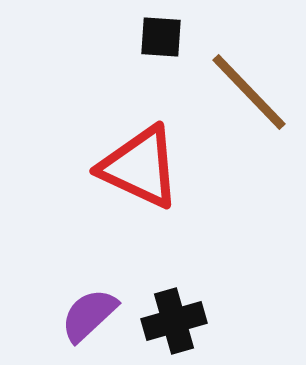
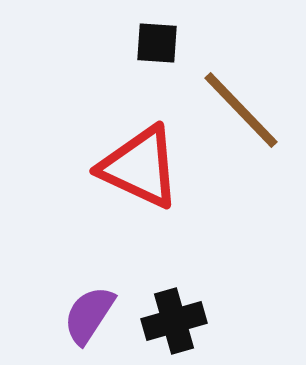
black square: moved 4 px left, 6 px down
brown line: moved 8 px left, 18 px down
purple semicircle: rotated 14 degrees counterclockwise
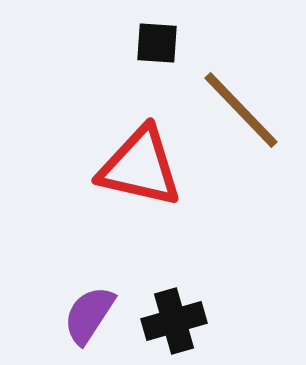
red triangle: rotated 12 degrees counterclockwise
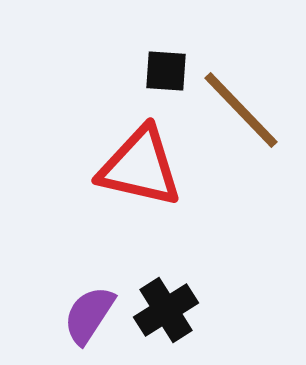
black square: moved 9 px right, 28 px down
black cross: moved 8 px left, 11 px up; rotated 16 degrees counterclockwise
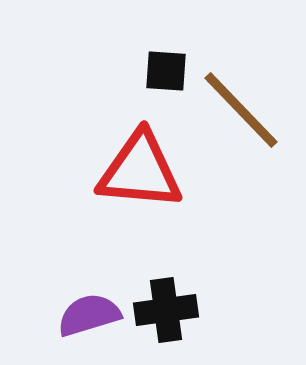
red triangle: moved 4 px down; rotated 8 degrees counterclockwise
black cross: rotated 24 degrees clockwise
purple semicircle: rotated 40 degrees clockwise
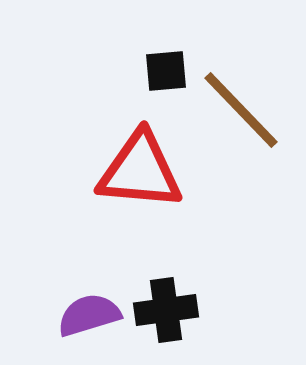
black square: rotated 9 degrees counterclockwise
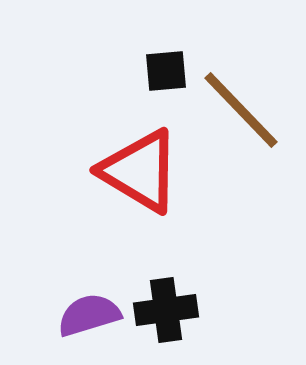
red triangle: rotated 26 degrees clockwise
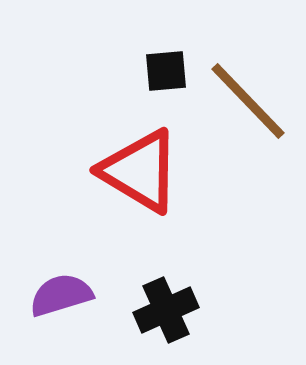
brown line: moved 7 px right, 9 px up
black cross: rotated 16 degrees counterclockwise
purple semicircle: moved 28 px left, 20 px up
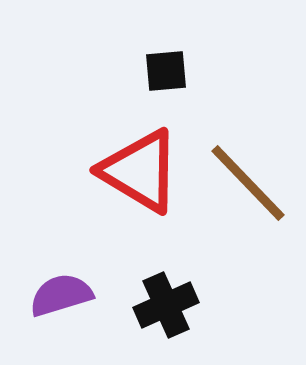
brown line: moved 82 px down
black cross: moved 5 px up
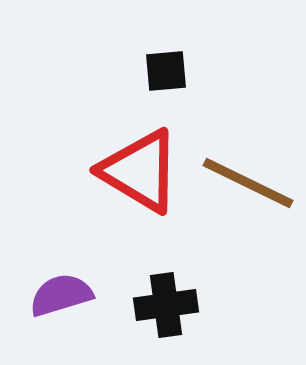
brown line: rotated 20 degrees counterclockwise
black cross: rotated 16 degrees clockwise
